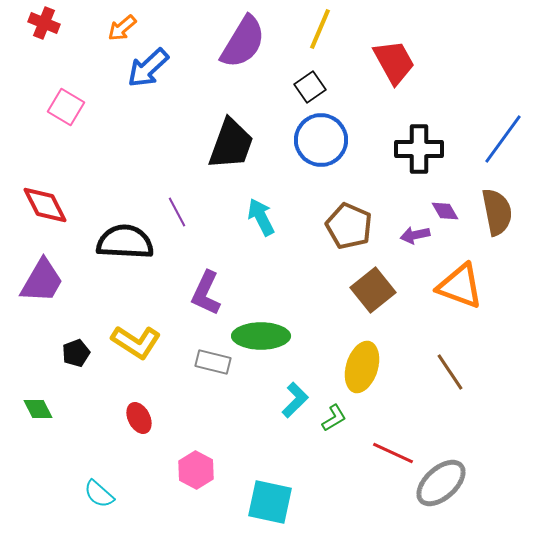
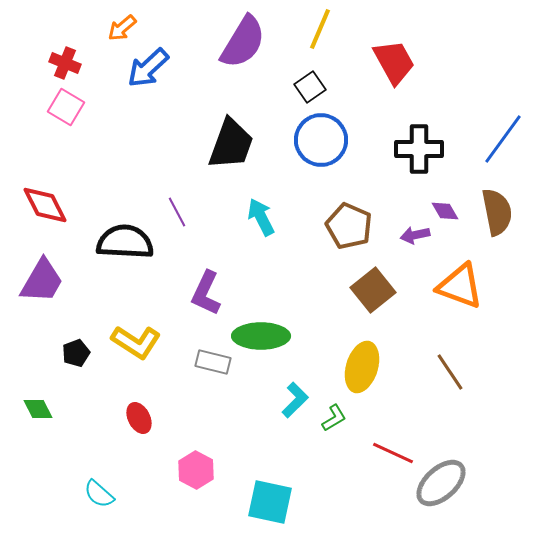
red cross: moved 21 px right, 40 px down
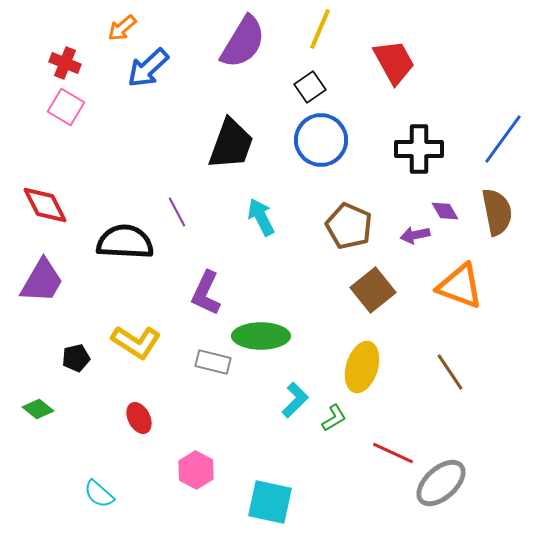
black pentagon: moved 5 px down; rotated 8 degrees clockwise
green diamond: rotated 24 degrees counterclockwise
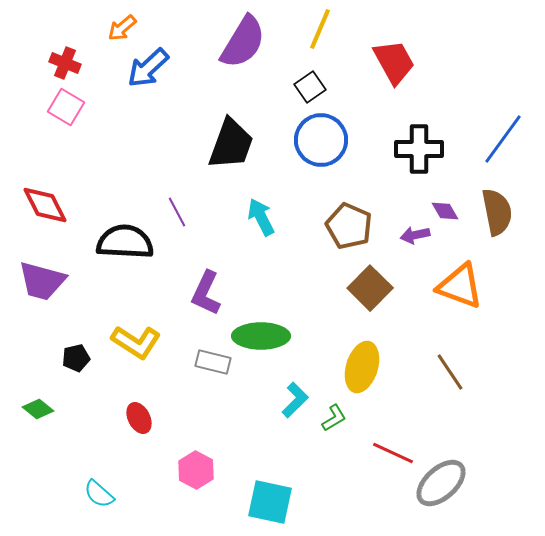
purple trapezoid: rotated 75 degrees clockwise
brown square: moved 3 px left, 2 px up; rotated 6 degrees counterclockwise
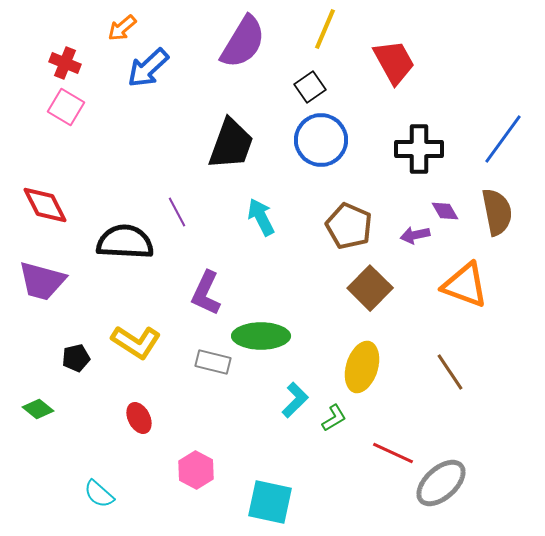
yellow line: moved 5 px right
orange triangle: moved 5 px right, 1 px up
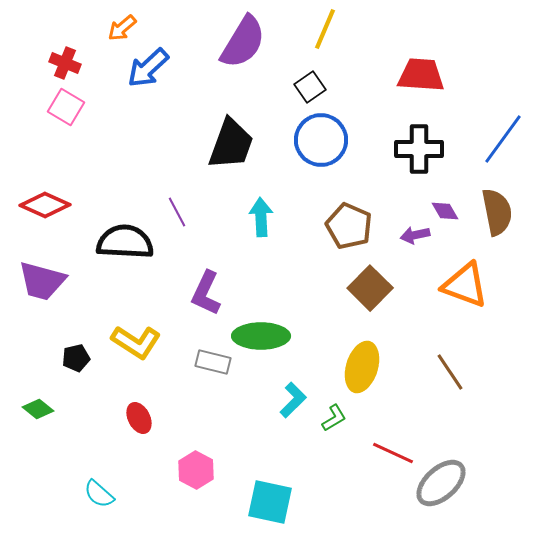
red trapezoid: moved 27 px right, 13 px down; rotated 57 degrees counterclockwise
red diamond: rotated 39 degrees counterclockwise
cyan arrow: rotated 24 degrees clockwise
cyan L-shape: moved 2 px left
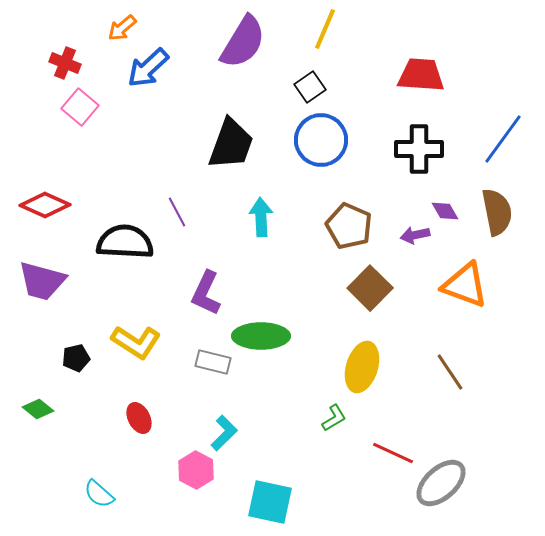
pink square: moved 14 px right; rotated 9 degrees clockwise
cyan L-shape: moved 69 px left, 33 px down
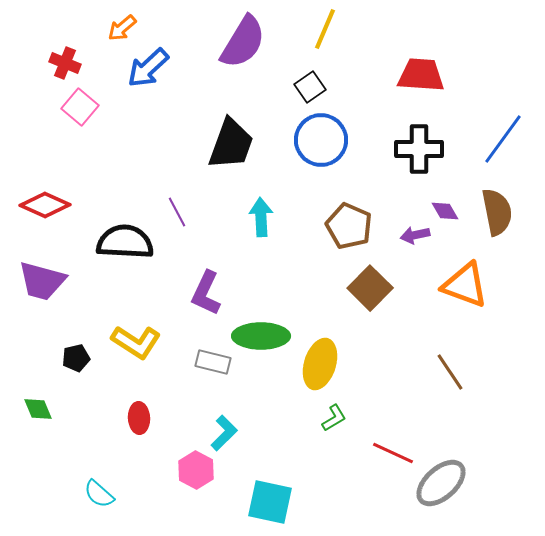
yellow ellipse: moved 42 px left, 3 px up
green diamond: rotated 28 degrees clockwise
red ellipse: rotated 24 degrees clockwise
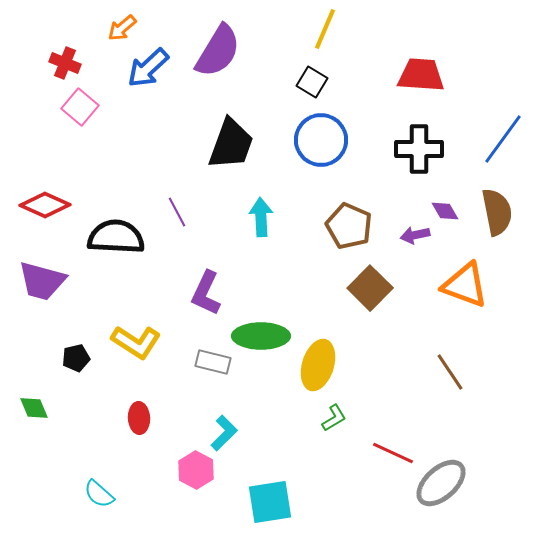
purple semicircle: moved 25 px left, 9 px down
black square: moved 2 px right, 5 px up; rotated 24 degrees counterclockwise
black semicircle: moved 9 px left, 5 px up
yellow ellipse: moved 2 px left, 1 px down
green diamond: moved 4 px left, 1 px up
cyan square: rotated 21 degrees counterclockwise
